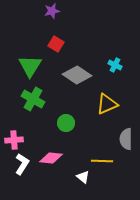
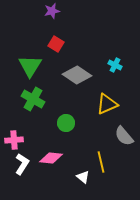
gray semicircle: moved 2 px left, 3 px up; rotated 40 degrees counterclockwise
yellow line: moved 1 px left, 1 px down; rotated 75 degrees clockwise
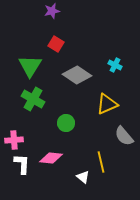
white L-shape: rotated 30 degrees counterclockwise
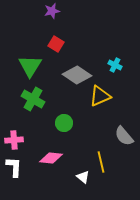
yellow triangle: moved 7 px left, 8 px up
green circle: moved 2 px left
white L-shape: moved 8 px left, 3 px down
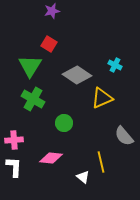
red square: moved 7 px left
yellow triangle: moved 2 px right, 2 px down
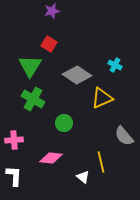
white L-shape: moved 9 px down
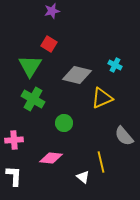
gray diamond: rotated 20 degrees counterclockwise
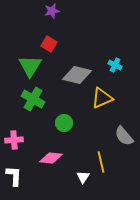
white triangle: rotated 24 degrees clockwise
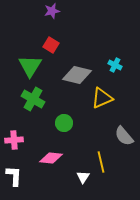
red square: moved 2 px right, 1 px down
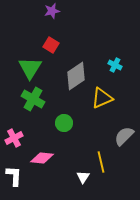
green triangle: moved 2 px down
gray diamond: moved 1 px left, 1 px down; rotated 48 degrees counterclockwise
gray semicircle: rotated 85 degrees clockwise
pink cross: moved 2 px up; rotated 24 degrees counterclockwise
pink diamond: moved 9 px left
